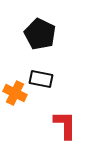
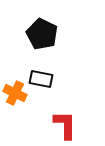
black pentagon: moved 2 px right
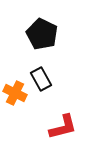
black rectangle: rotated 50 degrees clockwise
red L-shape: moved 2 px left, 2 px down; rotated 76 degrees clockwise
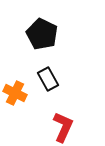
black rectangle: moved 7 px right
red L-shape: rotated 52 degrees counterclockwise
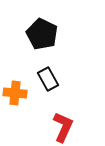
orange cross: rotated 20 degrees counterclockwise
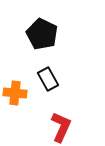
red L-shape: moved 2 px left
